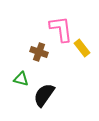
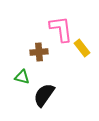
brown cross: rotated 24 degrees counterclockwise
green triangle: moved 1 px right, 2 px up
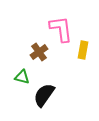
yellow rectangle: moved 1 px right, 2 px down; rotated 48 degrees clockwise
brown cross: rotated 30 degrees counterclockwise
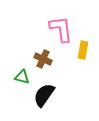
brown cross: moved 4 px right, 7 px down; rotated 30 degrees counterclockwise
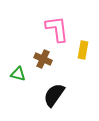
pink L-shape: moved 4 px left
green triangle: moved 4 px left, 3 px up
black semicircle: moved 10 px right
